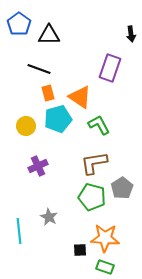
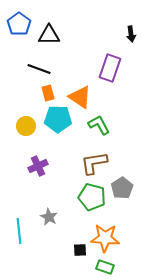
cyan pentagon: rotated 16 degrees clockwise
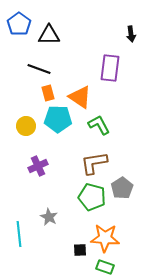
purple rectangle: rotated 12 degrees counterclockwise
cyan line: moved 3 px down
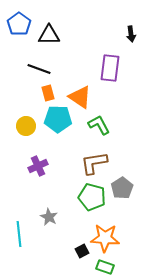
black square: moved 2 px right, 1 px down; rotated 24 degrees counterclockwise
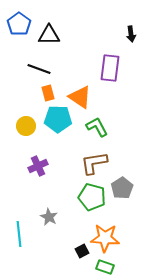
green L-shape: moved 2 px left, 2 px down
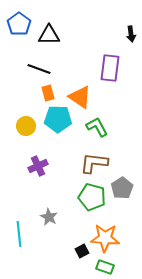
brown L-shape: rotated 16 degrees clockwise
